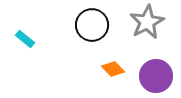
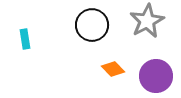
gray star: moved 1 px up
cyan rectangle: rotated 42 degrees clockwise
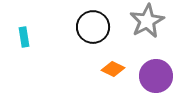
black circle: moved 1 px right, 2 px down
cyan rectangle: moved 1 px left, 2 px up
orange diamond: rotated 20 degrees counterclockwise
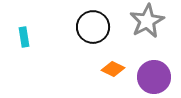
purple circle: moved 2 px left, 1 px down
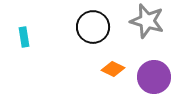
gray star: rotated 28 degrees counterclockwise
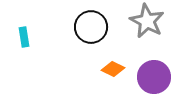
gray star: rotated 12 degrees clockwise
black circle: moved 2 px left
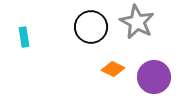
gray star: moved 10 px left, 1 px down
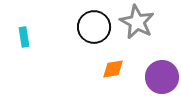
black circle: moved 3 px right
orange diamond: rotated 35 degrees counterclockwise
purple circle: moved 8 px right
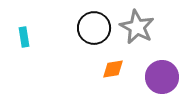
gray star: moved 5 px down
black circle: moved 1 px down
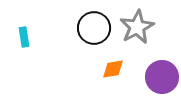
gray star: rotated 16 degrees clockwise
